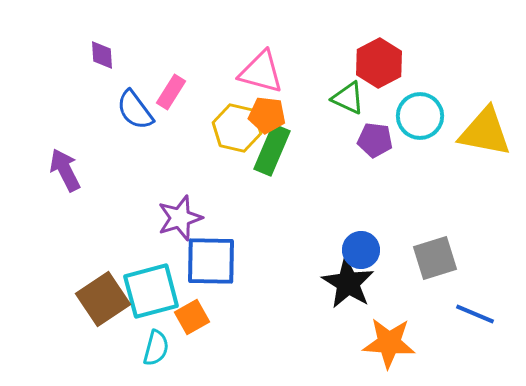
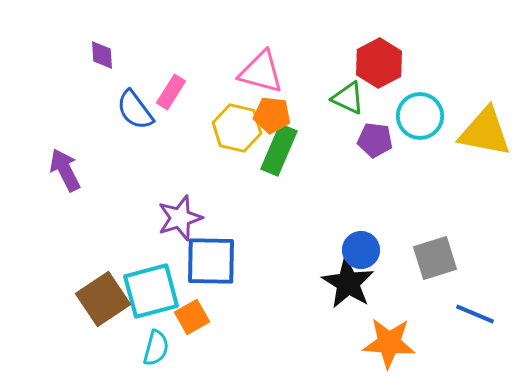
orange pentagon: moved 5 px right
green rectangle: moved 7 px right
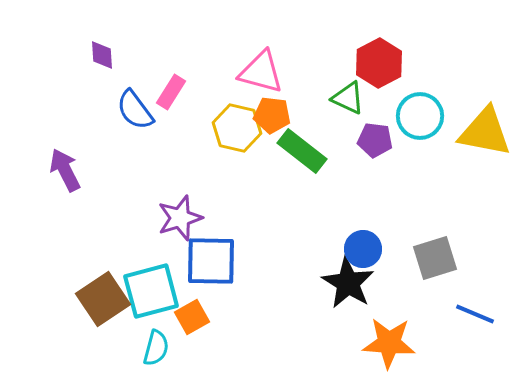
green rectangle: moved 23 px right, 1 px down; rotated 75 degrees counterclockwise
blue circle: moved 2 px right, 1 px up
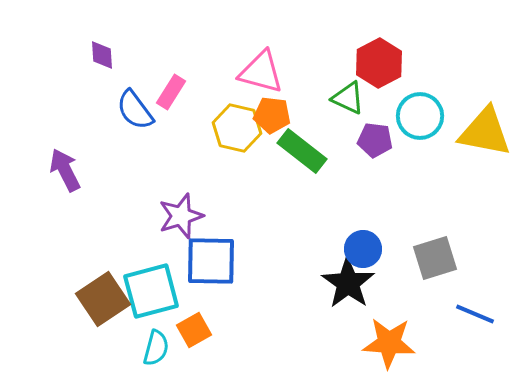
purple star: moved 1 px right, 2 px up
black star: rotated 4 degrees clockwise
orange square: moved 2 px right, 13 px down
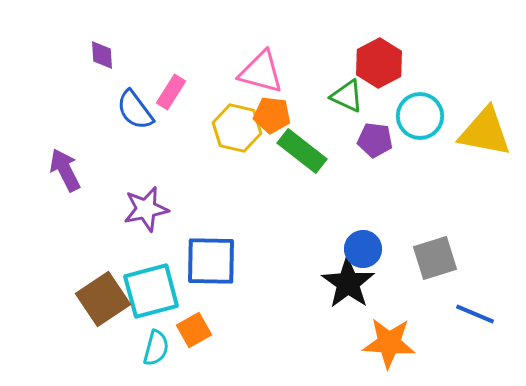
green triangle: moved 1 px left, 2 px up
purple star: moved 35 px left, 7 px up; rotated 6 degrees clockwise
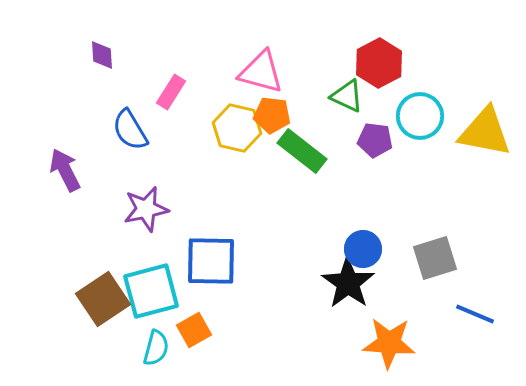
blue semicircle: moved 5 px left, 20 px down; rotated 6 degrees clockwise
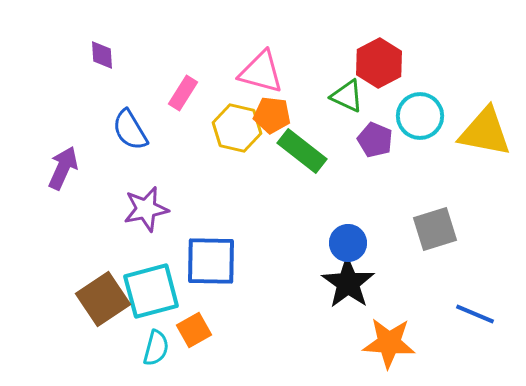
pink rectangle: moved 12 px right, 1 px down
purple pentagon: rotated 16 degrees clockwise
purple arrow: moved 2 px left, 2 px up; rotated 51 degrees clockwise
blue circle: moved 15 px left, 6 px up
gray square: moved 29 px up
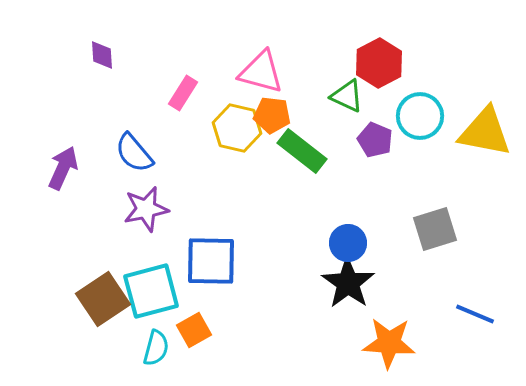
blue semicircle: moved 4 px right, 23 px down; rotated 9 degrees counterclockwise
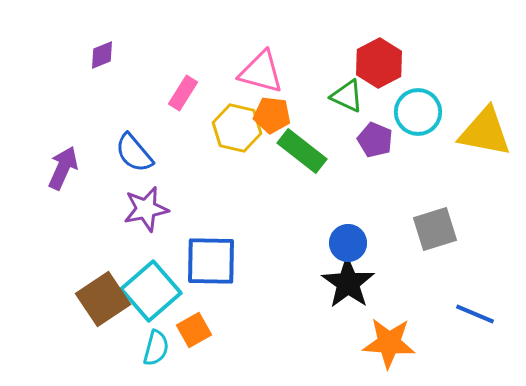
purple diamond: rotated 72 degrees clockwise
cyan circle: moved 2 px left, 4 px up
cyan square: rotated 26 degrees counterclockwise
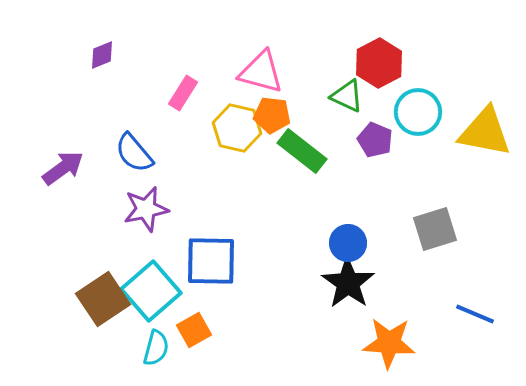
purple arrow: rotated 30 degrees clockwise
